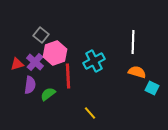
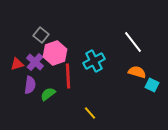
white line: rotated 40 degrees counterclockwise
cyan square: moved 3 px up
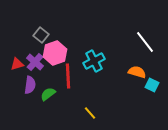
white line: moved 12 px right
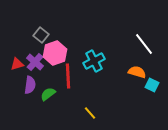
white line: moved 1 px left, 2 px down
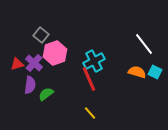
purple cross: moved 1 px left, 1 px down
red line: moved 21 px right, 3 px down; rotated 20 degrees counterclockwise
cyan square: moved 3 px right, 13 px up
green semicircle: moved 2 px left
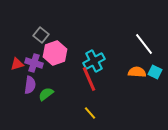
purple cross: rotated 24 degrees counterclockwise
orange semicircle: rotated 12 degrees counterclockwise
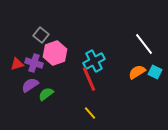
orange semicircle: rotated 36 degrees counterclockwise
purple semicircle: rotated 132 degrees counterclockwise
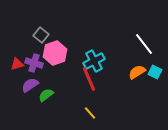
green semicircle: moved 1 px down
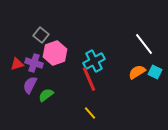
purple semicircle: rotated 30 degrees counterclockwise
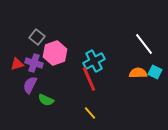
gray square: moved 4 px left, 2 px down
orange semicircle: moved 1 px right, 1 px down; rotated 30 degrees clockwise
green semicircle: moved 5 px down; rotated 119 degrees counterclockwise
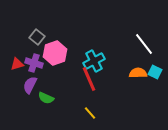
green semicircle: moved 2 px up
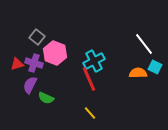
pink hexagon: rotated 20 degrees counterclockwise
cyan square: moved 5 px up
